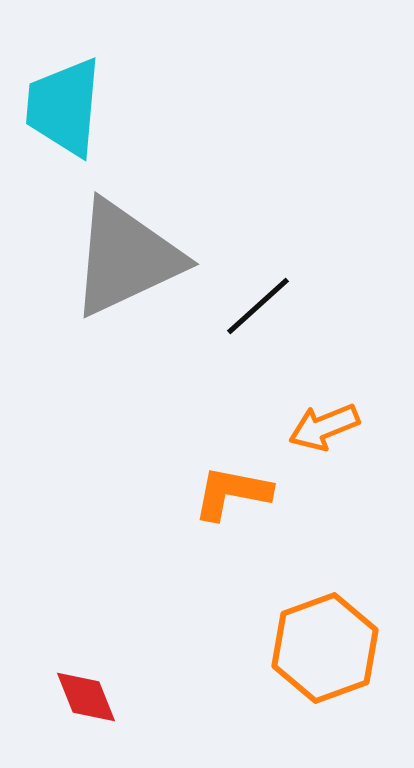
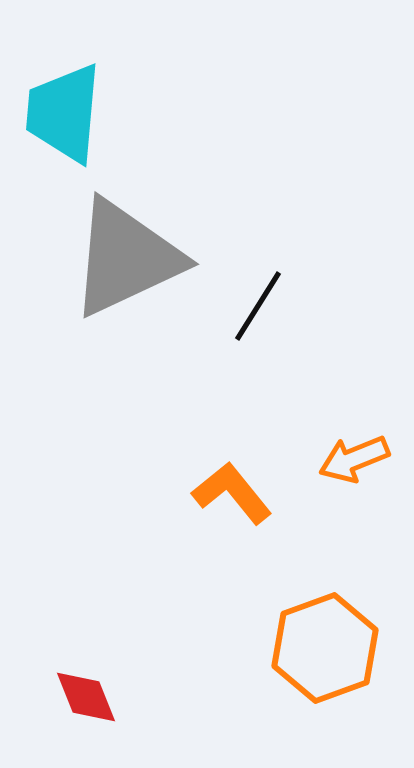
cyan trapezoid: moved 6 px down
black line: rotated 16 degrees counterclockwise
orange arrow: moved 30 px right, 32 px down
orange L-shape: rotated 40 degrees clockwise
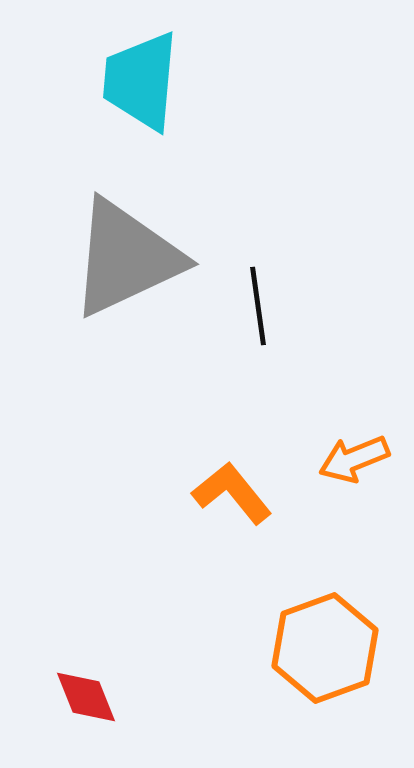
cyan trapezoid: moved 77 px right, 32 px up
black line: rotated 40 degrees counterclockwise
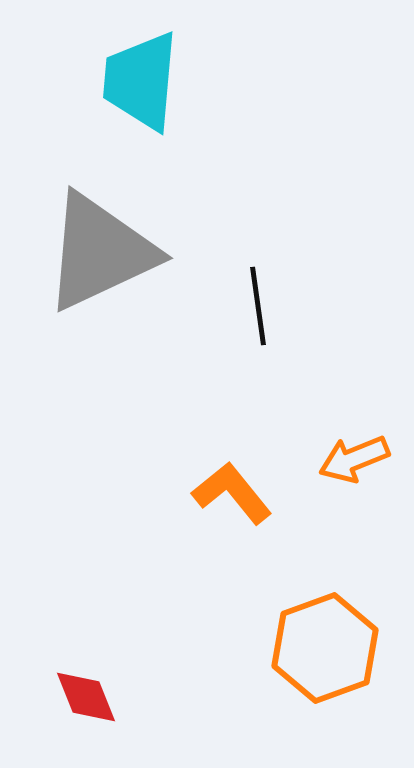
gray triangle: moved 26 px left, 6 px up
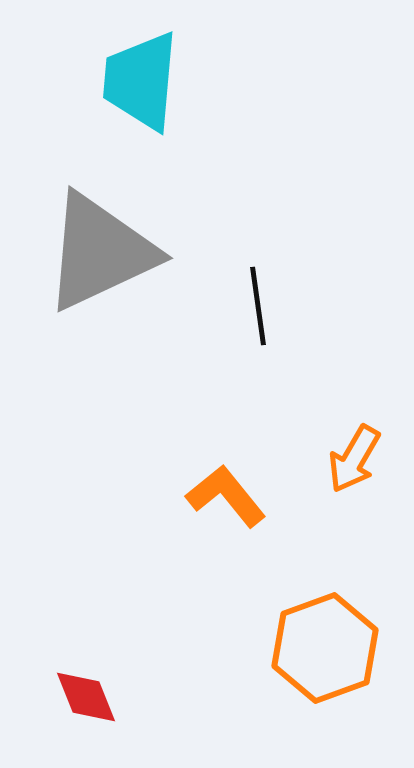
orange arrow: rotated 38 degrees counterclockwise
orange L-shape: moved 6 px left, 3 px down
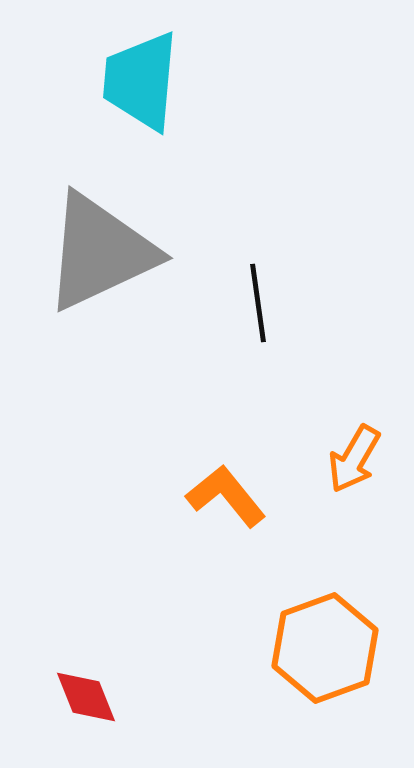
black line: moved 3 px up
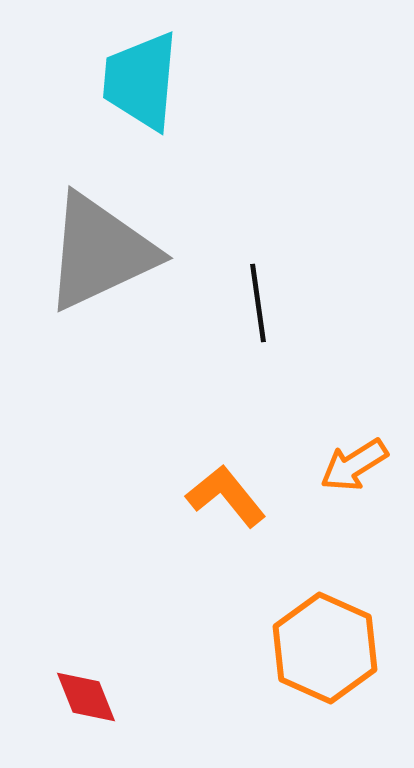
orange arrow: moved 6 px down; rotated 28 degrees clockwise
orange hexagon: rotated 16 degrees counterclockwise
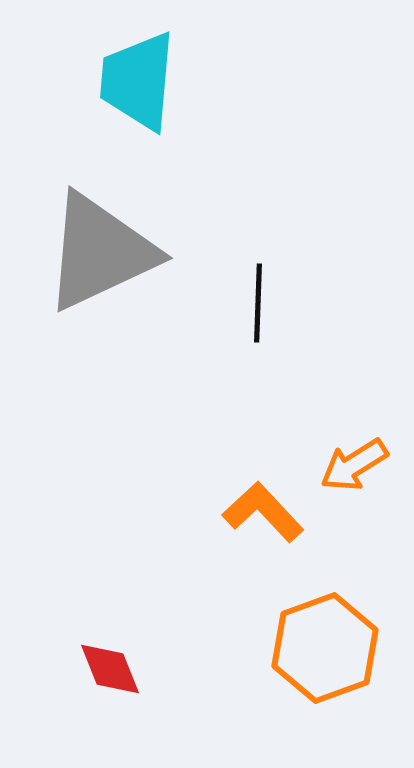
cyan trapezoid: moved 3 px left
black line: rotated 10 degrees clockwise
orange L-shape: moved 37 px right, 16 px down; rotated 4 degrees counterclockwise
orange hexagon: rotated 16 degrees clockwise
red diamond: moved 24 px right, 28 px up
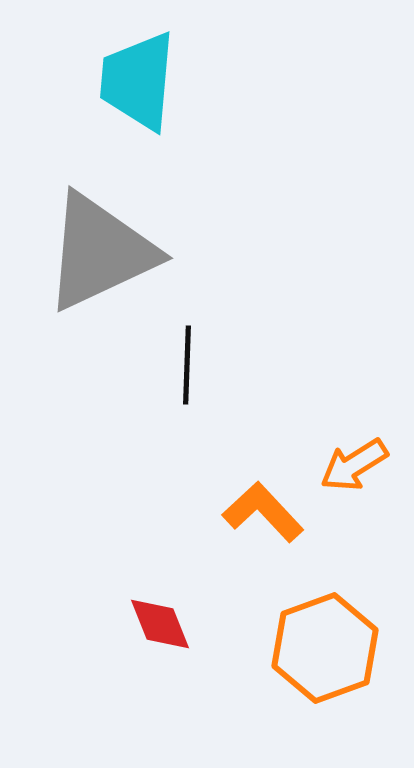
black line: moved 71 px left, 62 px down
red diamond: moved 50 px right, 45 px up
